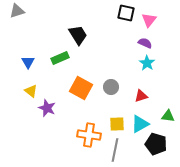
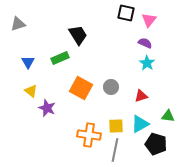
gray triangle: moved 1 px right, 13 px down
yellow square: moved 1 px left, 2 px down
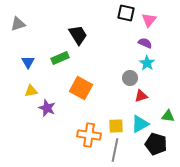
gray circle: moved 19 px right, 9 px up
yellow triangle: rotated 48 degrees counterclockwise
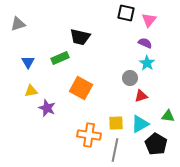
black trapezoid: moved 2 px right, 2 px down; rotated 135 degrees clockwise
yellow square: moved 3 px up
black pentagon: rotated 15 degrees clockwise
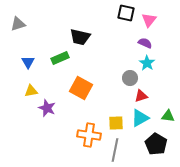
cyan triangle: moved 6 px up
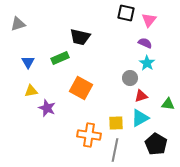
green triangle: moved 12 px up
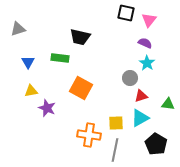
gray triangle: moved 5 px down
green rectangle: rotated 30 degrees clockwise
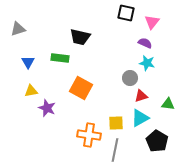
pink triangle: moved 3 px right, 2 px down
cyan star: rotated 21 degrees counterclockwise
black pentagon: moved 1 px right, 3 px up
